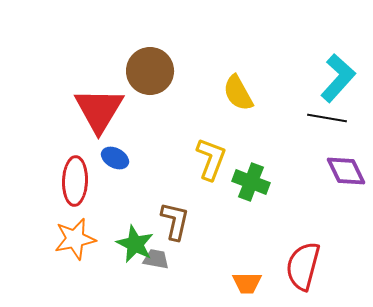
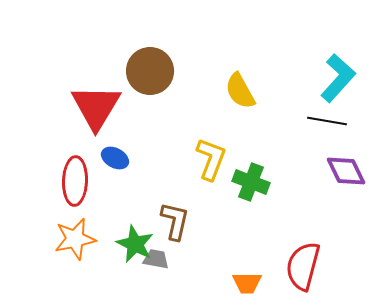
yellow semicircle: moved 2 px right, 2 px up
red triangle: moved 3 px left, 3 px up
black line: moved 3 px down
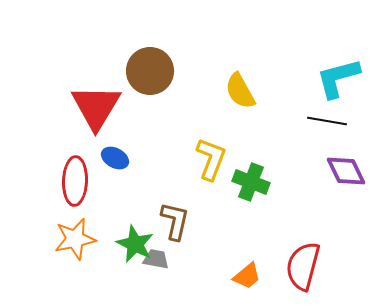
cyan L-shape: rotated 147 degrees counterclockwise
orange trapezoid: moved 7 px up; rotated 40 degrees counterclockwise
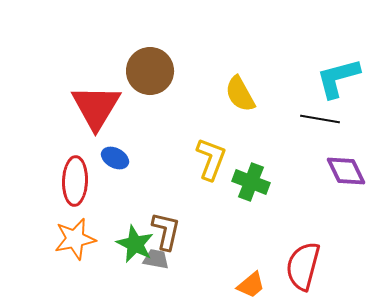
yellow semicircle: moved 3 px down
black line: moved 7 px left, 2 px up
brown L-shape: moved 9 px left, 10 px down
orange trapezoid: moved 4 px right, 9 px down
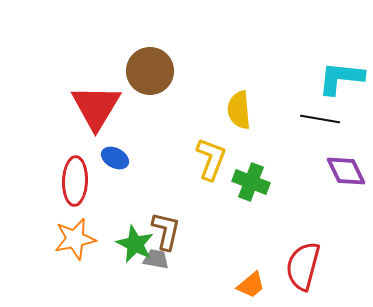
cyan L-shape: moved 3 px right; rotated 21 degrees clockwise
yellow semicircle: moved 1 px left, 16 px down; rotated 24 degrees clockwise
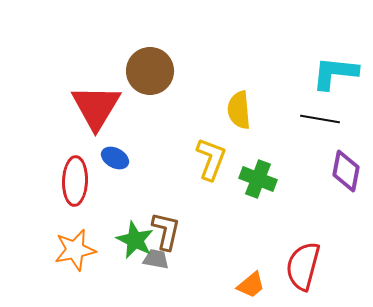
cyan L-shape: moved 6 px left, 5 px up
purple diamond: rotated 36 degrees clockwise
green cross: moved 7 px right, 3 px up
orange star: moved 11 px down
green star: moved 4 px up
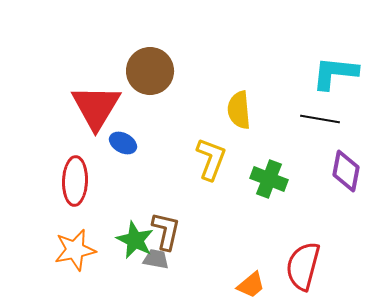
blue ellipse: moved 8 px right, 15 px up
green cross: moved 11 px right
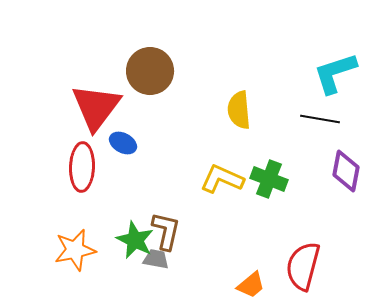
cyan L-shape: rotated 24 degrees counterclockwise
red triangle: rotated 6 degrees clockwise
yellow L-shape: moved 11 px right, 20 px down; rotated 87 degrees counterclockwise
red ellipse: moved 7 px right, 14 px up
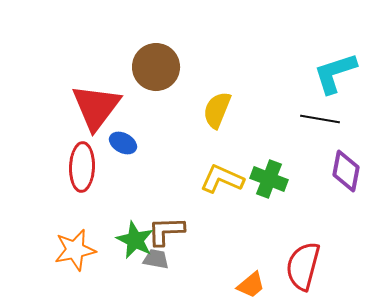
brown circle: moved 6 px right, 4 px up
yellow semicircle: moved 22 px left; rotated 27 degrees clockwise
brown L-shape: rotated 105 degrees counterclockwise
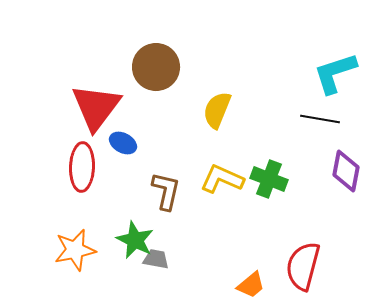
brown L-shape: moved 40 px up; rotated 105 degrees clockwise
